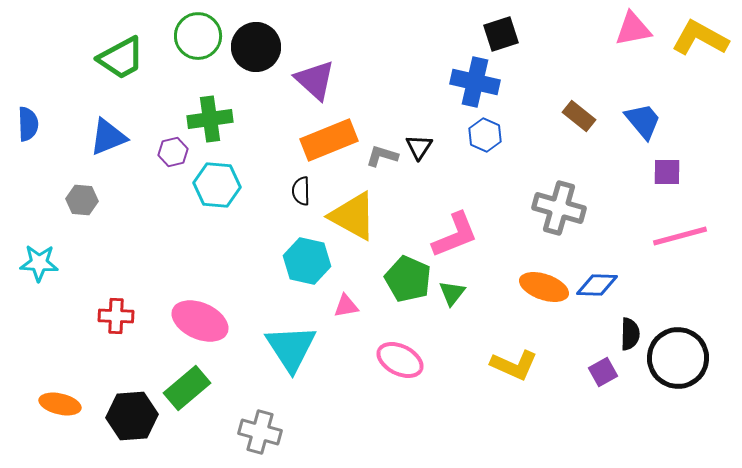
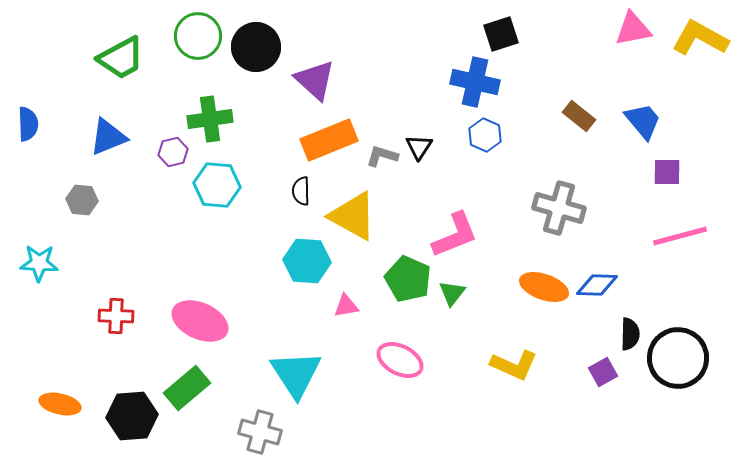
cyan hexagon at (307, 261): rotated 9 degrees counterclockwise
cyan triangle at (291, 348): moved 5 px right, 26 px down
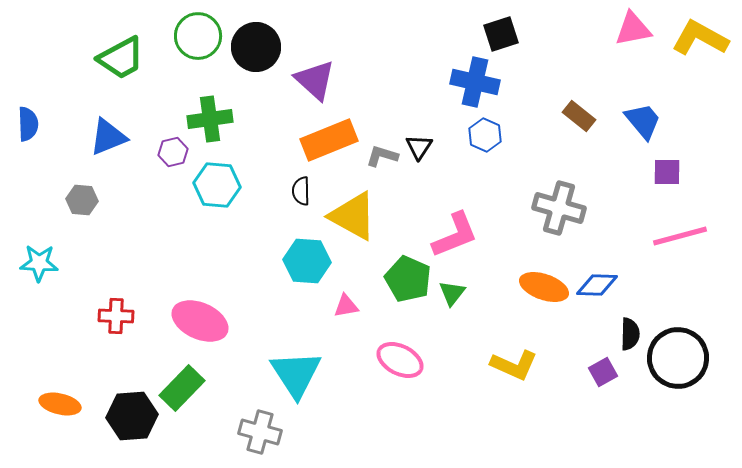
green rectangle at (187, 388): moved 5 px left; rotated 6 degrees counterclockwise
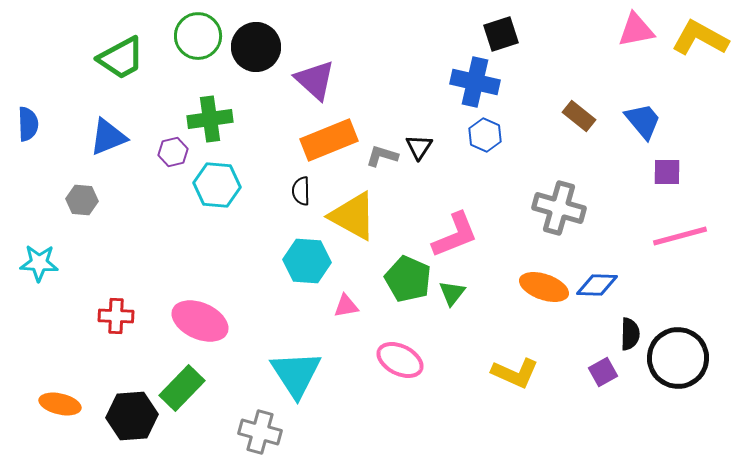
pink triangle at (633, 29): moved 3 px right, 1 px down
yellow L-shape at (514, 365): moved 1 px right, 8 px down
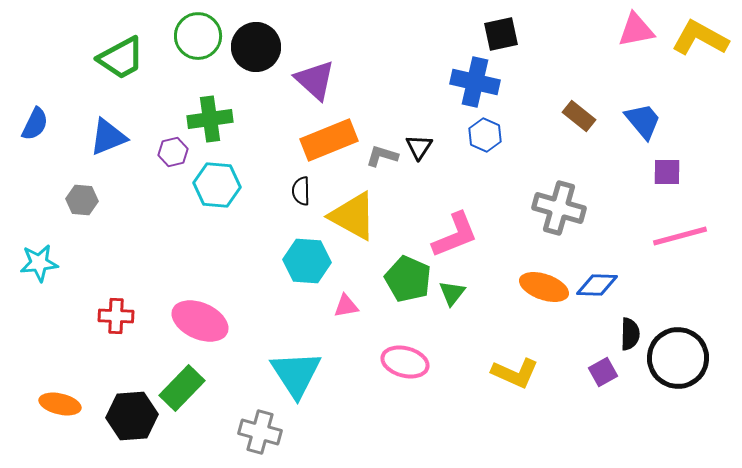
black square at (501, 34): rotated 6 degrees clockwise
blue semicircle at (28, 124): moved 7 px right; rotated 28 degrees clockwise
cyan star at (39, 263): rotated 9 degrees counterclockwise
pink ellipse at (400, 360): moved 5 px right, 2 px down; rotated 12 degrees counterclockwise
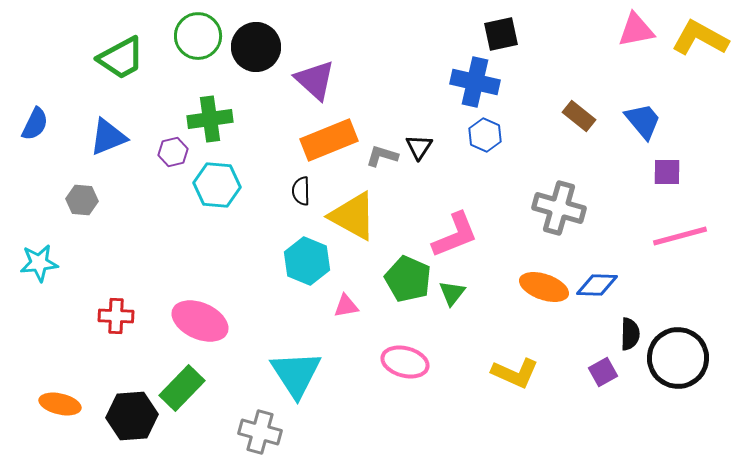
cyan hexagon at (307, 261): rotated 18 degrees clockwise
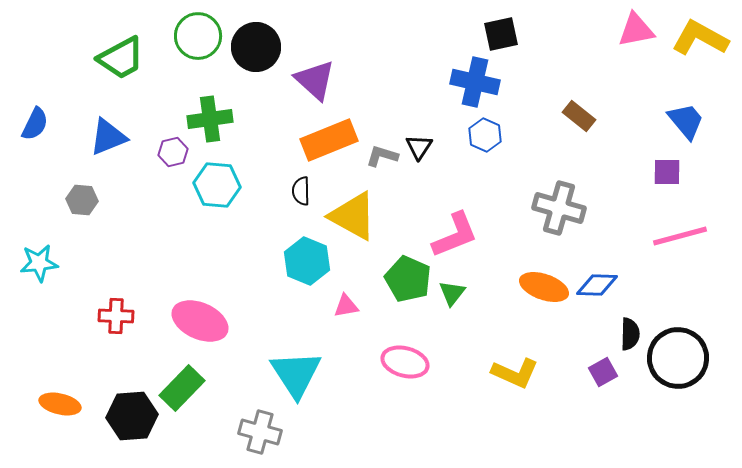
blue trapezoid at (643, 121): moved 43 px right
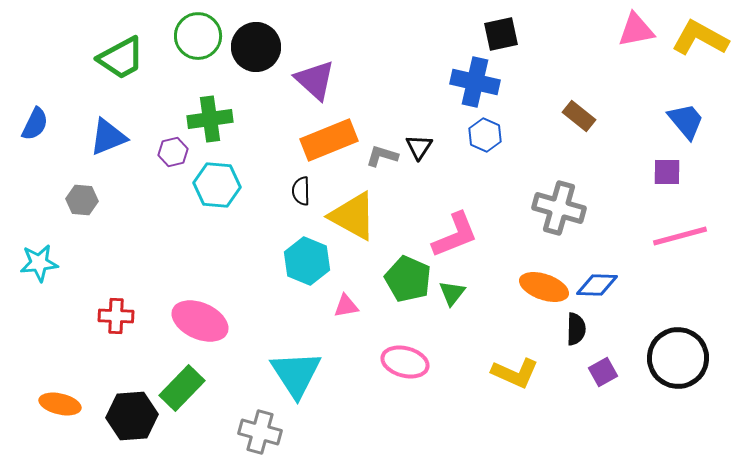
black semicircle at (630, 334): moved 54 px left, 5 px up
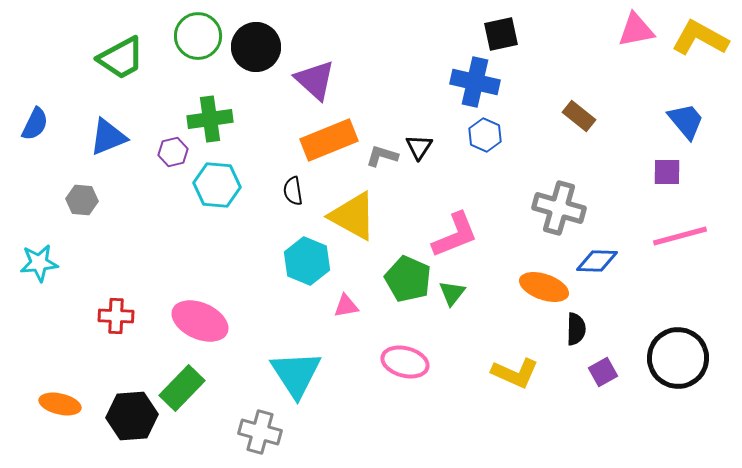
black semicircle at (301, 191): moved 8 px left; rotated 8 degrees counterclockwise
blue diamond at (597, 285): moved 24 px up
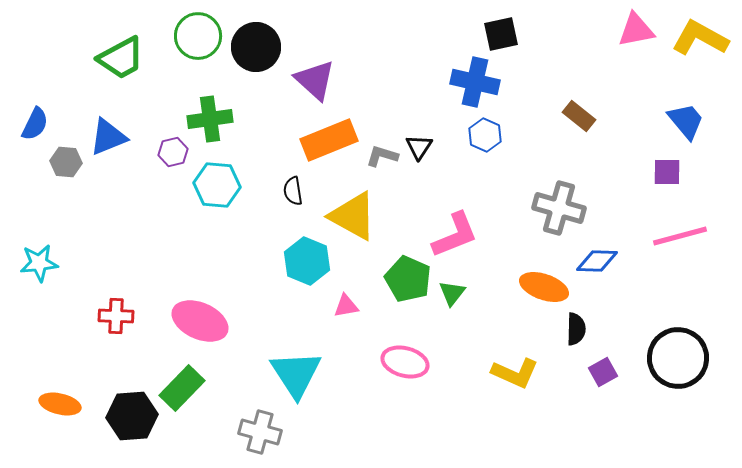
gray hexagon at (82, 200): moved 16 px left, 38 px up
